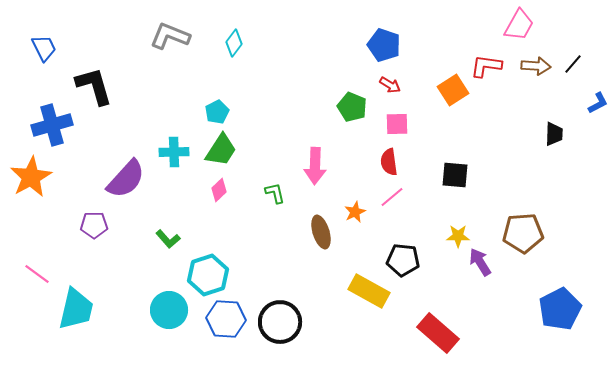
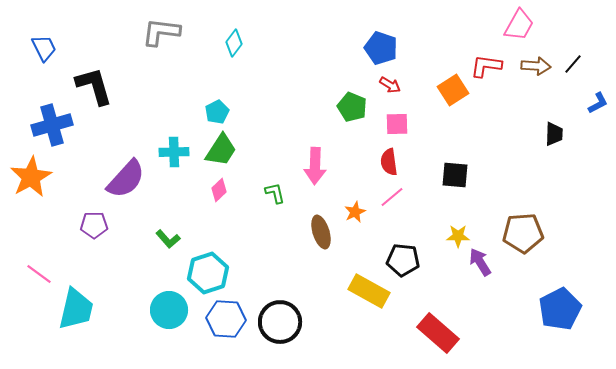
gray L-shape at (170, 36): moved 9 px left, 4 px up; rotated 15 degrees counterclockwise
blue pentagon at (384, 45): moved 3 px left, 3 px down
pink line at (37, 274): moved 2 px right
cyan hexagon at (208, 275): moved 2 px up
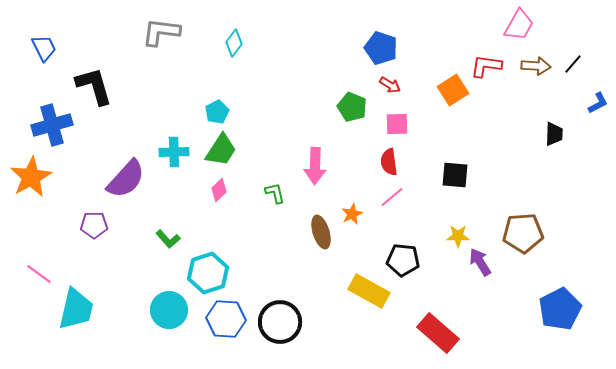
orange star at (355, 212): moved 3 px left, 2 px down
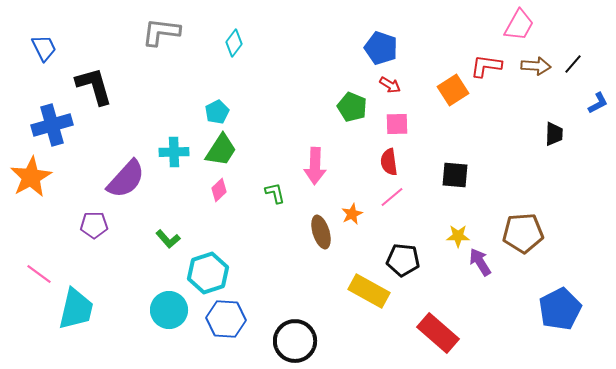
black circle at (280, 322): moved 15 px right, 19 px down
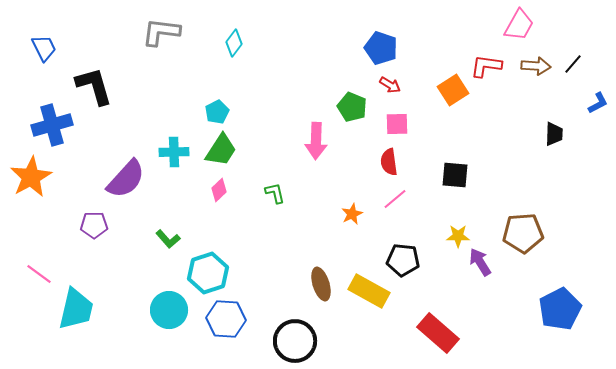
pink arrow at (315, 166): moved 1 px right, 25 px up
pink line at (392, 197): moved 3 px right, 2 px down
brown ellipse at (321, 232): moved 52 px down
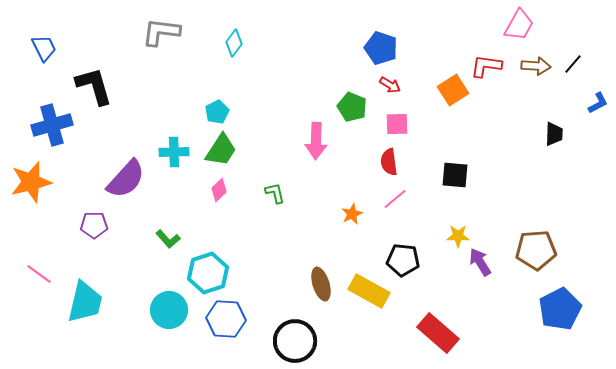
orange star at (31, 177): moved 5 px down; rotated 15 degrees clockwise
brown pentagon at (523, 233): moved 13 px right, 17 px down
cyan trapezoid at (76, 309): moved 9 px right, 7 px up
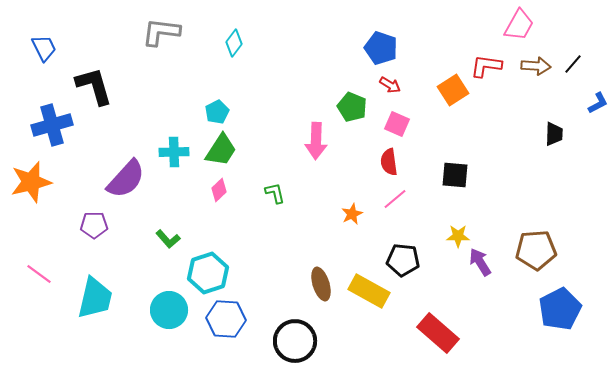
pink square at (397, 124): rotated 25 degrees clockwise
cyan trapezoid at (85, 302): moved 10 px right, 4 px up
